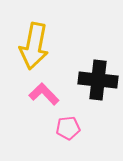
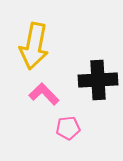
black cross: rotated 9 degrees counterclockwise
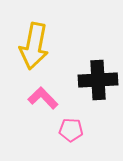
pink L-shape: moved 1 px left, 4 px down
pink pentagon: moved 3 px right, 2 px down; rotated 10 degrees clockwise
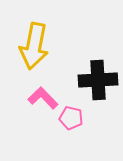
pink pentagon: moved 12 px up; rotated 10 degrees clockwise
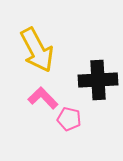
yellow arrow: moved 3 px right, 4 px down; rotated 39 degrees counterclockwise
pink pentagon: moved 2 px left, 1 px down
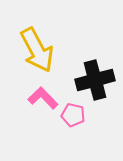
black cross: moved 3 px left; rotated 12 degrees counterclockwise
pink pentagon: moved 4 px right, 4 px up
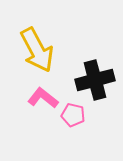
pink L-shape: rotated 8 degrees counterclockwise
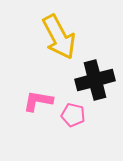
yellow arrow: moved 22 px right, 13 px up
pink L-shape: moved 5 px left, 3 px down; rotated 28 degrees counterclockwise
